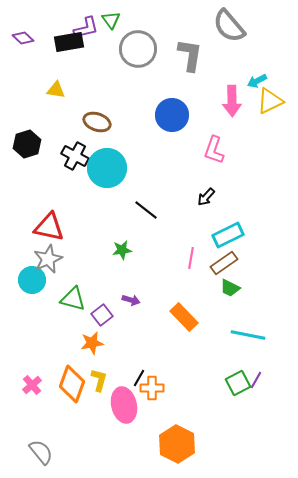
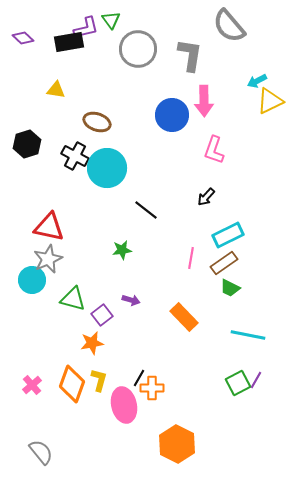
pink arrow at (232, 101): moved 28 px left
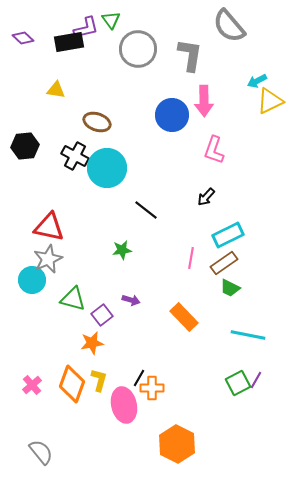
black hexagon at (27, 144): moved 2 px left, 2 px down; rotated 12 degrees clockwise
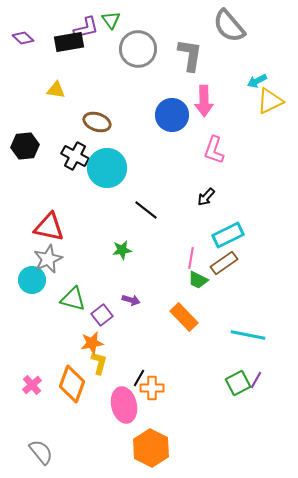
green trapezoid at (230, 288): moved 32 px left, 8 px up
yellow L-shape at (99, 380): moved 17 px up
orange hexagon at (177, 444): moved 26 px left, 4 px down
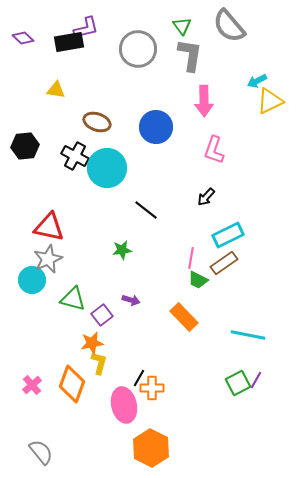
green triangle at (111, 20): moved 71 px right, 6 px down
blue circle at (172, 115): moved 16 px left, 12 px down
